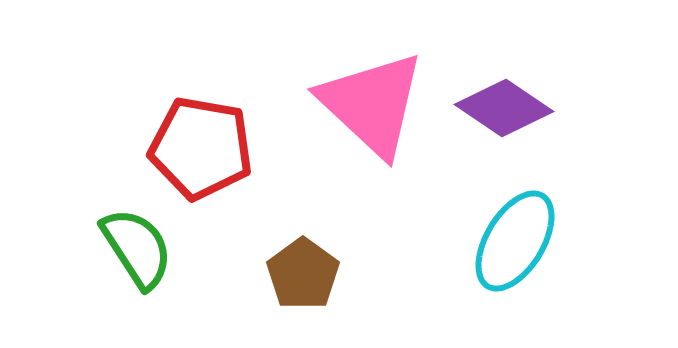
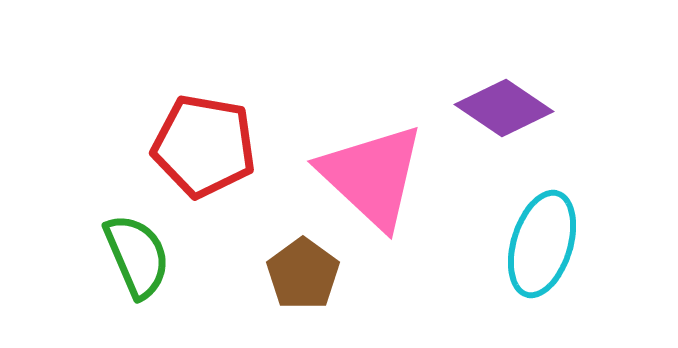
pink triangle: moved 72 px down
red pentagon: moved 3 px right, 2 px up
cyan ellipse: moved 27 px right, 3 px down; rotated 14 degrees counterclockwise
green semicircle: moved 8 px down; rotated 10 degrees clockwise
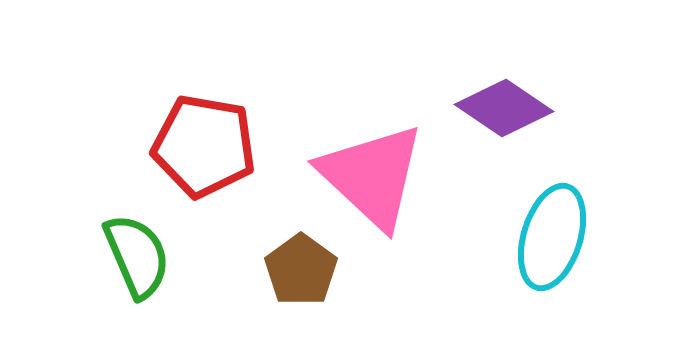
cyan ellipse: moved 10 px right, 7 px up
brown pentagon: moved 2 px left, 4 px up
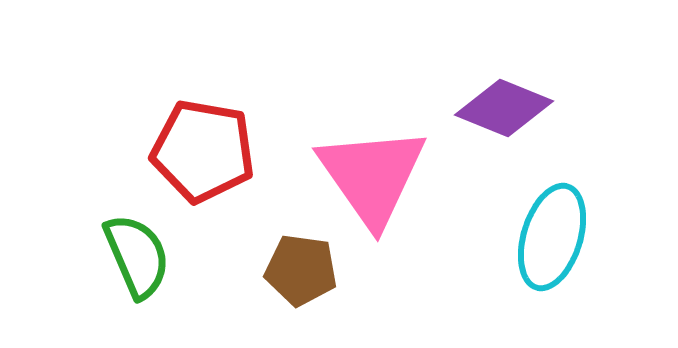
purple diamond: rotated 12 degrees counterclockwise
red pentagon: moved 1 px left, 5 px down
pink triangle: rotated 12 degrees clockwise
brown pentagon: rotated 28 degrees counterclockwise
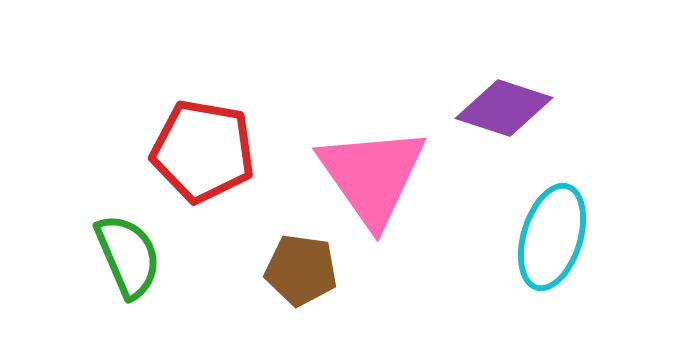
purple diamond: rotated 4 degrees counterclockwise
green semicircle: moved 9 px left
